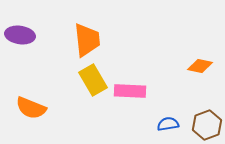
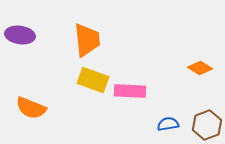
orange diamond: moved 2 px down; rotated 20 degrees clockwise
yellow rectangle: rotated 40 degrees counterclockwise
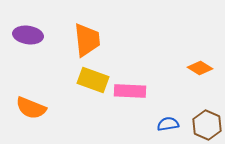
purple ellipse: moved 8 px right
brown hexagon: rotated 16 degrees counterclockwise
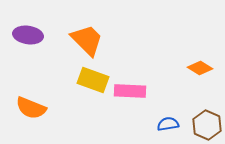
orange trapezoid: rotated 39 degrees counterclockwise
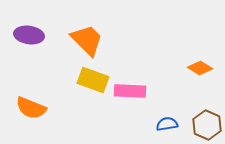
purple ellipse: moved 1 px right
blue semicircle: moved 1 px left
